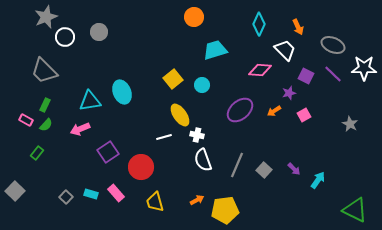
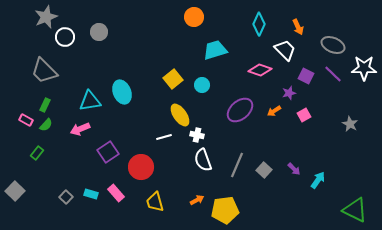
pink diamond at (260, 70): rotated 15 degrees clockwise
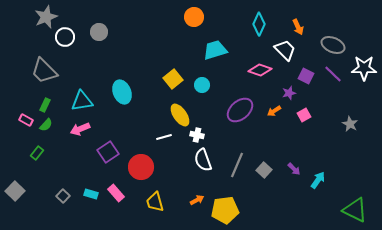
cyan triangle at (90, 101): moved 8 px left
gray square at (66, 197): moved 3 px left, 1 px up
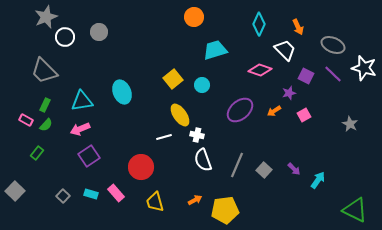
white star at (364, 68): rotated 15 degrees clockwise
purple square at (108, 152): moved 19 px left, 4 px down
orange arrow at (197, 200): moved 2 px left
